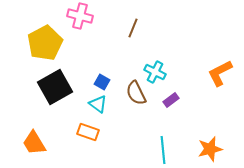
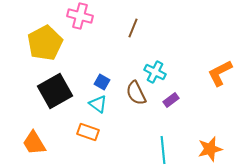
black square: moved 4 px down
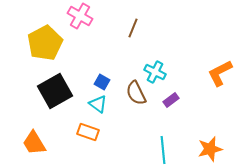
pink cross: rotated 15 degrees clockwise
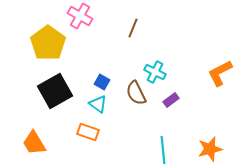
yellow pentagon: moved 3 px right; rotated 8 degrees counterclockwise
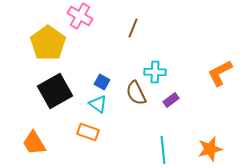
cyan cross: rotated 25 degrees counterclockwise
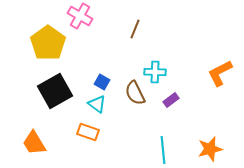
brown line: moved 2 px right, 1 px down
brown semicircle: moved 1 px left
cyan triangle: moved 1 px left
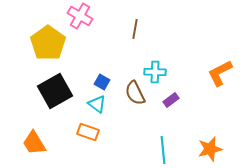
brown line: rotated 12 degrees counterclockwise
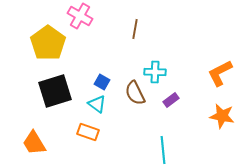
black square: rotated 12 degrees clockwise
orange star: moved 12 px right, 33 px up; rotated 25 degrees clockwise
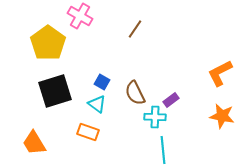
brown line: rotated 24 degrees clockwise
cyan cross: moved 45 px down
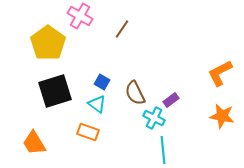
brown line: moved 13 px left
cyan cross: moved 1 px left, 1 px down; rotated 25 degrees clockwise
